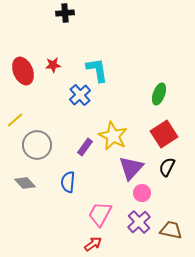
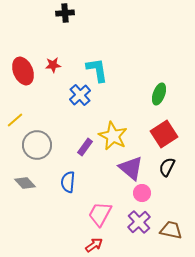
purple triangle: rotated 32 degrees counterclockwise
red arrow: moved 1 px right, 1 px down
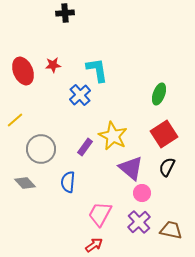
gray circle: moved 4 px right, 4 px down
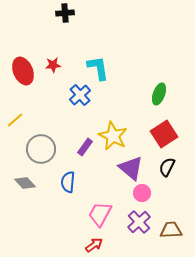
cyan L-shape: moved 1 px right, 2 px up
brown trapezoid: rotated 15 degrees counterclockwise
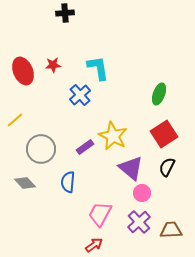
purple rectangle: rotated 18 degrees clockwise
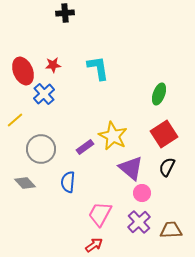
blue cross: moved 36 px left, 1 px up
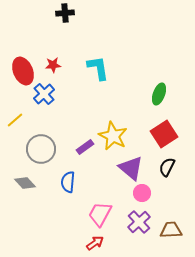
red arrow: moved 1 px right, 2 px up
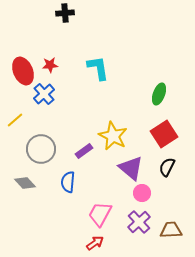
red star: moved 3 px left
purple rectangle: moved 1 px left, 4 px down
